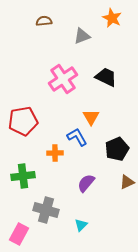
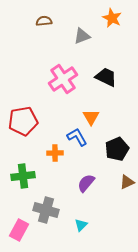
pink rectangle: moved 4 px up
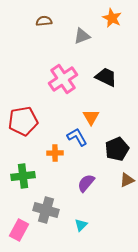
brown triangle: moved 2 px up
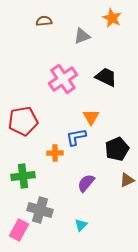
blue L-shape: moved 1 px left; rotated 70 degrees counterclockwise
gray cross: moved 6 px left
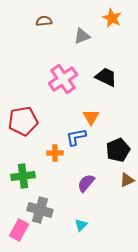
black pentagon: moved 1 px right, 1 px down
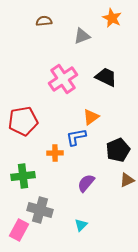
orange triangle: rotated 24 degrees clockwise
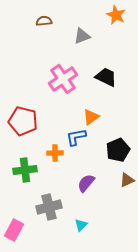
orange star: moved 4 px right, 3 px up
red pentagon: rotated 24 degrees clockwise
green cross: moved 2 px right, 6 px up
gray cross: moved 9 px right, 3 px up; rotated 30 degrees counterclockwise
pink rectangle: moved 5 px left
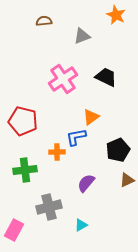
orange cross: moved 2 px right, 1 px up
cyan triangle: rotated 16 degrees clockwise
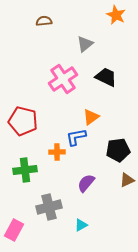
gray triangle: moved 3 px right, 8 px down; rotated 18 degrees counterclockwise
black pentagon: rotated 15 degrees clockwise
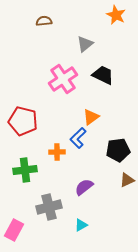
black trapezoid: moved 3 px left, 2 px up
blue L-shape: moved 2 px right, 1 px down; rotated 35 degrees counterclockwise
purple semicircle: moved 2 px left, 4 px down; rotated 12 degrees clockwise
